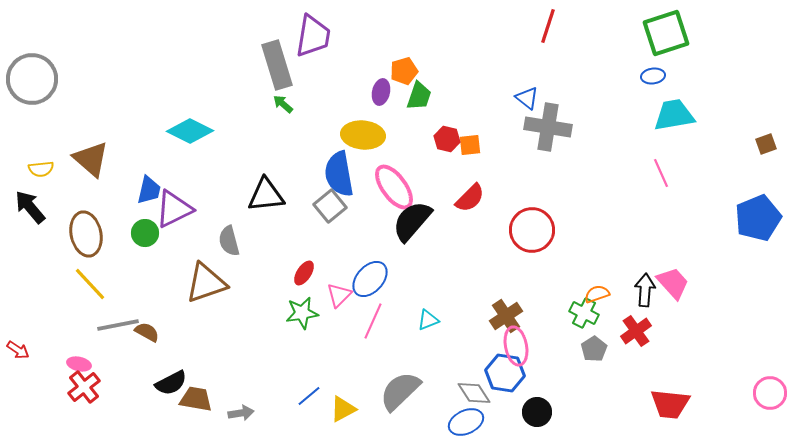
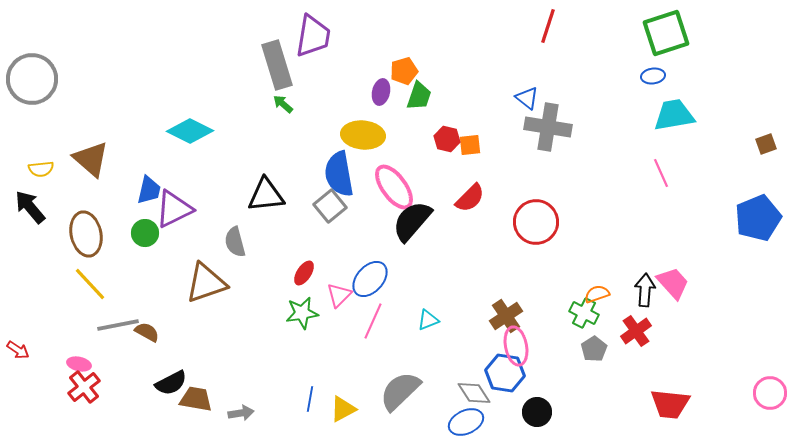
red circle at (532, 230): moved 4 px right, 8 px up
gray semicircle at (229, 241): moved 6 px right, 1 px down
blue line at (309, 396): moved 1 px right, 3 px down; rotated 40 degrees counterclockwise
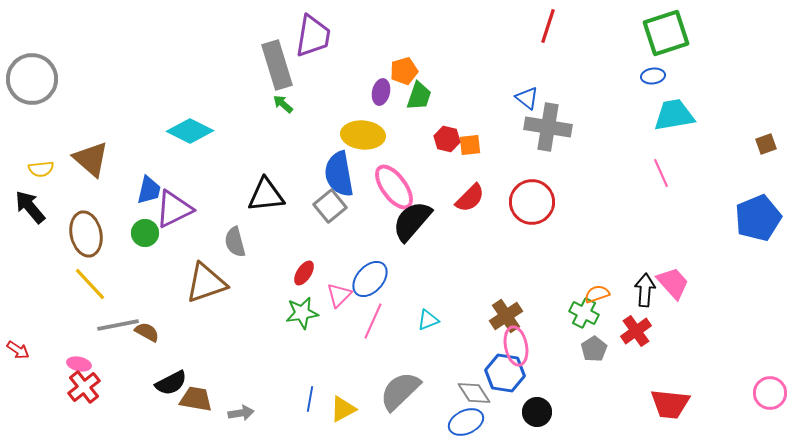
red circle at (536, 222): moved 4 px left, 20 px up
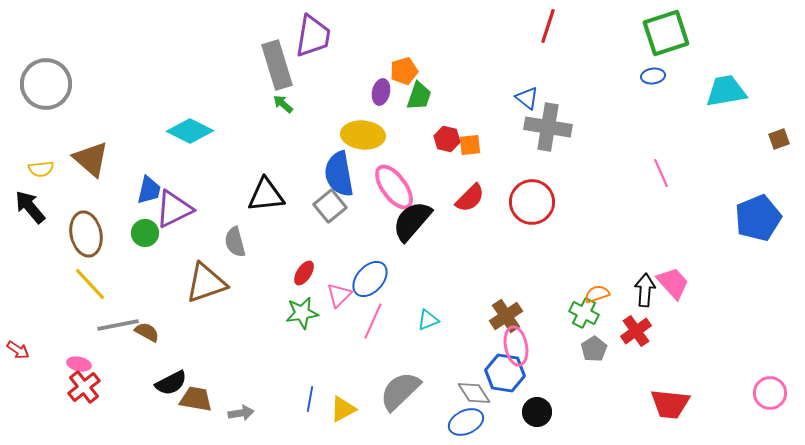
gray circle at (32, 79): moved 14 px right, 5 px down
cyan trapezoid at (674, 115): moved 52 px right, 24 px up
brown square at (766, 144): moved 13 px right, 5 px up
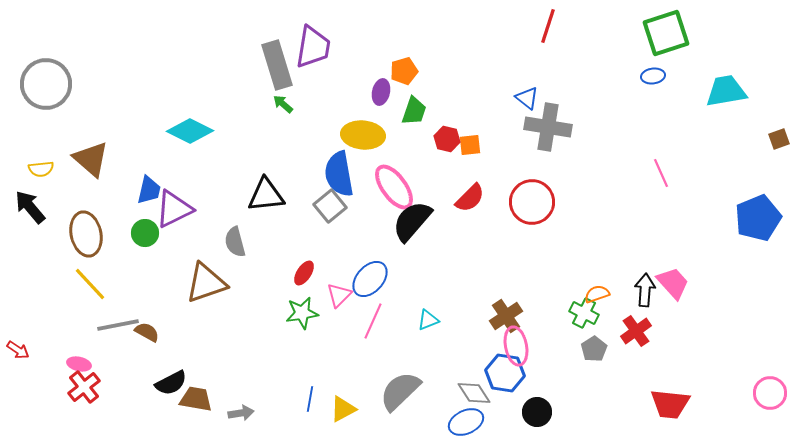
purple trapezoid at (313, 36): moved 11 px down
green trapezoid at (419, 96): moved 5 px left, 15 px down
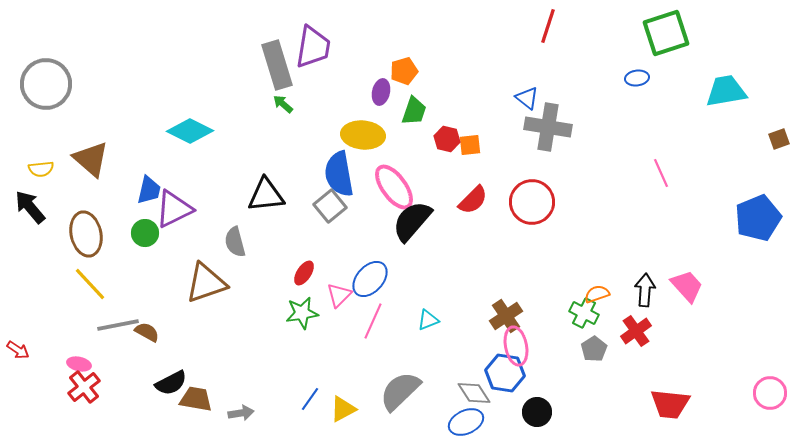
blue ellipse at (653, 76): moved 16 px left, 2 px down
red semicircle at (470, 198): moved 3 px right, 2 px down
pink trapezoid at (673, 283): moved 14 px right, 3 px down
blue line at (310, 399): rotated 25 degrees clockwise
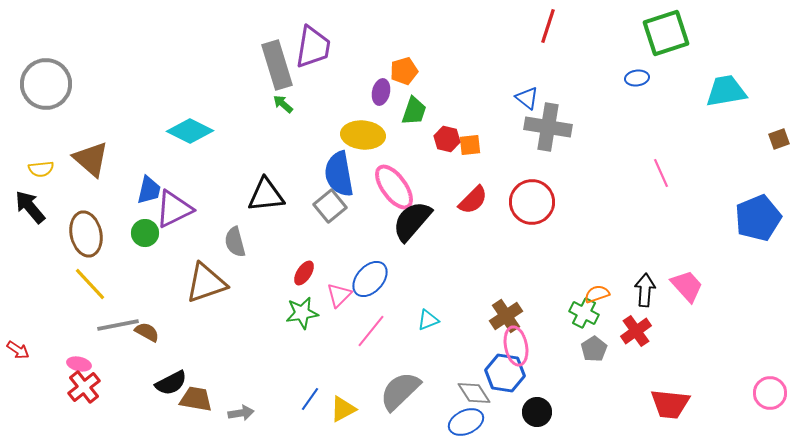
pink line at (373, 321): moved 2 px left, 10 px down; rotated 15 degrees clockwise
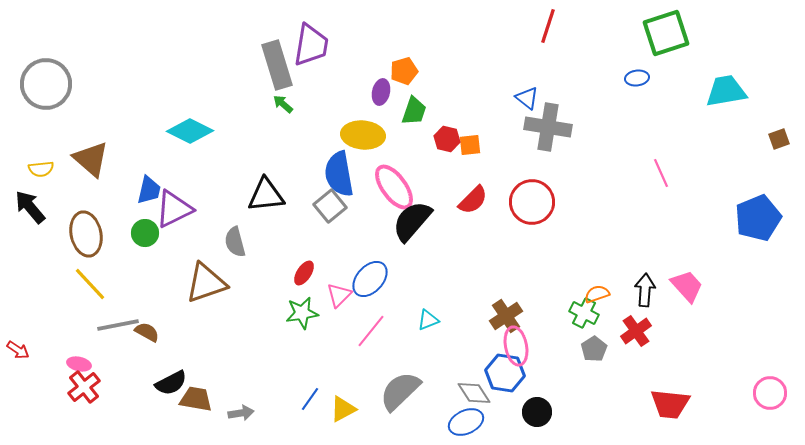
purple trapezoid at (313, 47): moved 2 px left, 2 px up
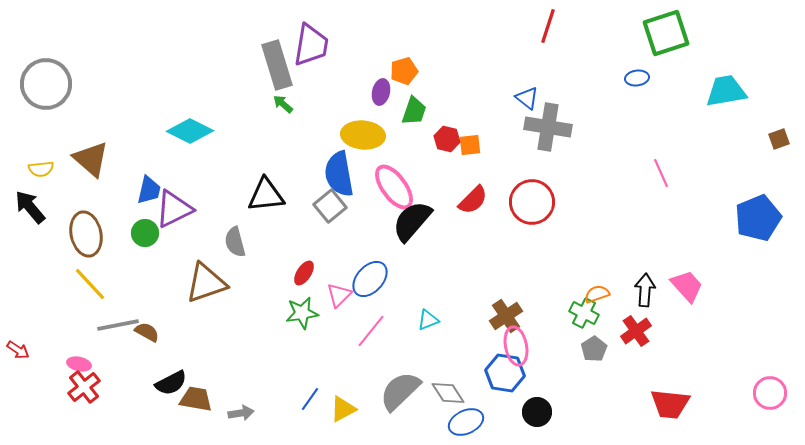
gray diamond at (474, 393): moved 26 px left
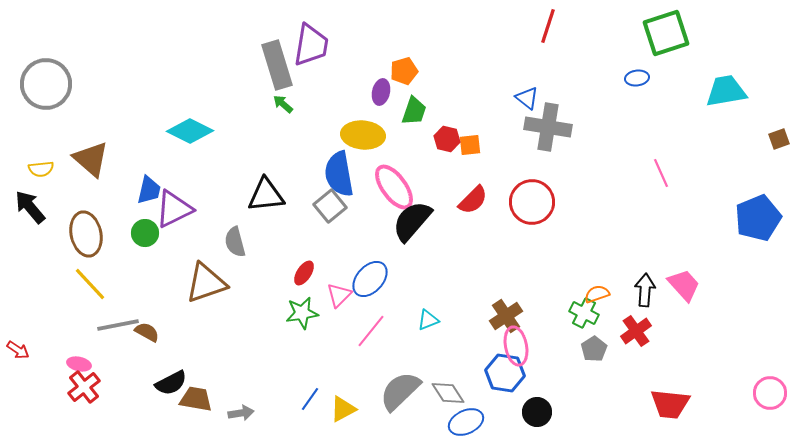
pink trapezoid at (687, 286): moved 3 px left, 1 px up
